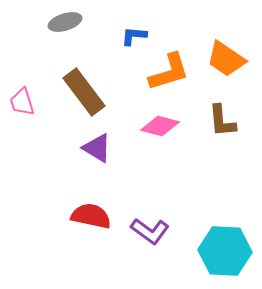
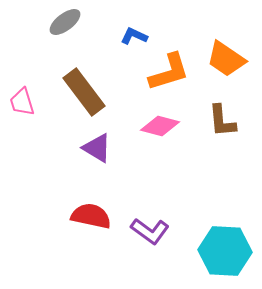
gray ellipse: rotated 20 degrees counterclockwise
blue L-shape: rotated 20 degrees clockwise
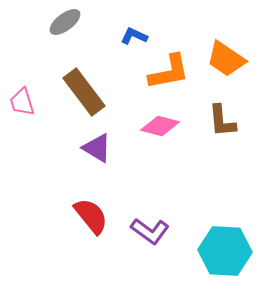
orange L-shape: rotated 6 degrees clockwise
red semicircle: rotated 39 degrees clockwise
